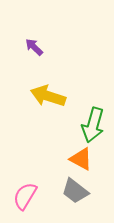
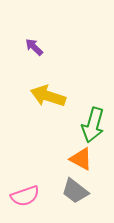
pink semicircle: rotated 140 degrees counterclockwise
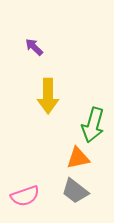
yellow arrow: rotated 108 degrees counterclockwise
orange triangle: moved 3 px left, 1 px up; rotated 40 degrees counterclockwise
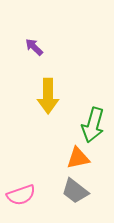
pink semicircle: moved 4 px left, 1 px up
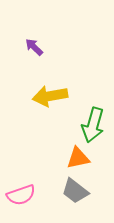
yellow arrow: moved 2 px right; rotated 80 degrees clockwise
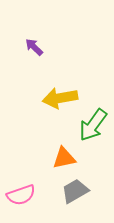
yellow arrow: moved 10 px right, 2 px down
green arrow: rotated 20 degrees clockwise
orange triangle: moved 14 px left
gray trapezoid: rotated 112 degrees clockwise
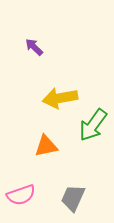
orange triangle: moved 18 px left, 12 px up
gray trapezoid: moved 2 px left, 7 px down; rotated 36 degrees counterclockwise
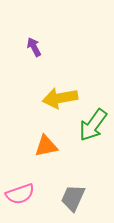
purple arrow: rotated 18 degrees clockwise
pink semicircle: moved 1 px left, 1 px up
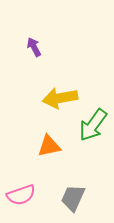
orange triangle: moved 3 px right
pink semicircle: moved 1 px right, 1 px down
